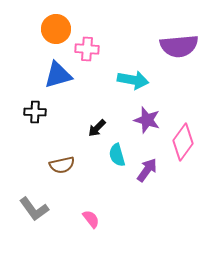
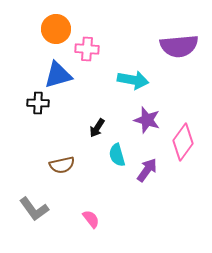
black cross: moved 3 px right, 9 px up
black arrow: rotated 12 degrees counterclockwise
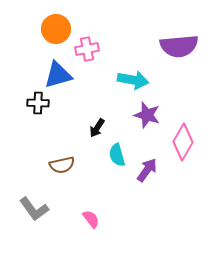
pink cross: rotated 15 degrees counterclockwise
purple star: moved 5 px up
pink diamond: rotated 6 degrees counterclockwise
